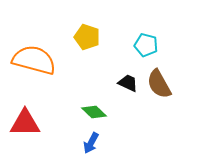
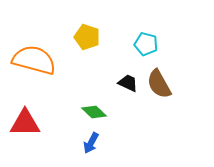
cyan pentagon: moved 1 px up
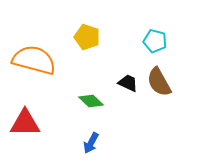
cyan pentagon: moved 9 px right, 3 px up
brown semicircle: moved 2 px up
green diamond: moved 3 px left, 11 px up
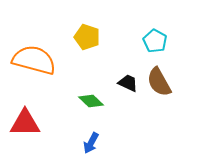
cyan pentagon: rotated 15 degrees clockwise
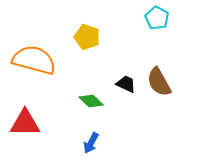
cyan pentagon: moved 2 px right, 23 px up
black trapezoid: moved 2 px left, 1 px down
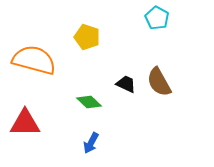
green diamond: moved 2 px left, 1 px down
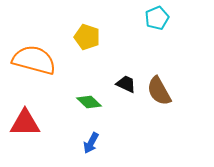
cyan pentagon: rotated 20 degrees clockwise
brown semicircle: moved 9 px down
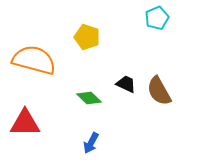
green diamond: moved 4 px up
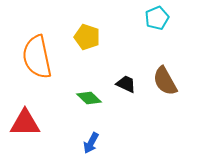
orange semicircle: moved 3 px right, 3 px up; rotated 117 degrees counterclockwise
brown semicircle: moved 6 px right, 10 px up
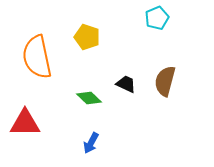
brown semicircle: rotated 44 degrees clockwise
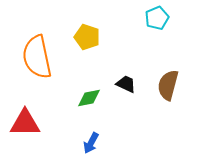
brown semicircle: moved 3 px right, 4 px down
green diamond: rotated 55 degrees counterclockwise
